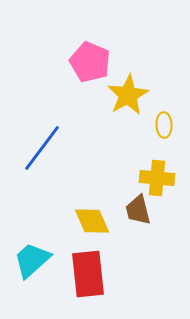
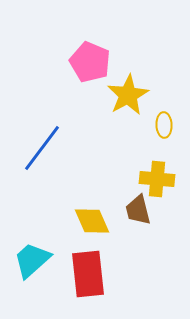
yellow cross: moved 1 px down
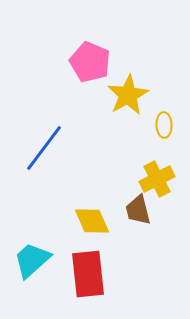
blue line: moved 2 px right
yellow cross: rotated 32 degrees counterclockwise
